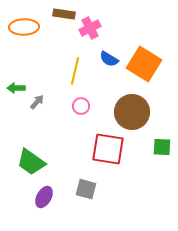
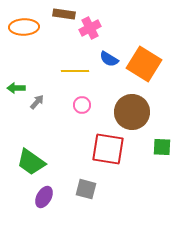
yellow line: rotated 76 degrees clockwise
pink circle: moved 1 px right, 1 px up
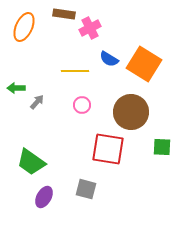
orange ellipse: rotated 64 degrees counterclockwise
brown circle: moved 1 px left
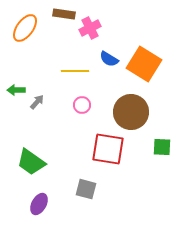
orange ellipse: moved 1 px right, 1 px down; rotated 12 degrees clockwise
green arrow: moved 2 px down
purple ellipse: moved 5 px left, 7 px down
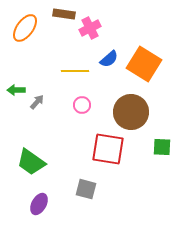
blue semicircle: rotated 72 degrees counterclockwise
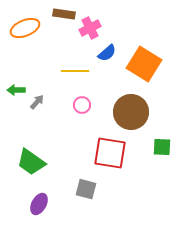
orange ellipse: rotated 32 degrees clockwise
blue semicircle: moved 2 px left, 6 px up
red square: moved 2 px right, 4 px down
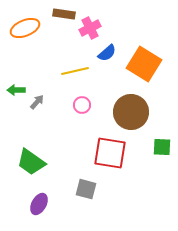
yellow line: rotated 12 degrees counterclockwise
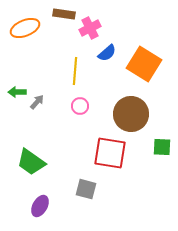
yellow line: rotated 72 degrees counterclockwise
green arrow: moved 1 px right, 2 px down
pink circle: moved 2 px left, 1 px down
brown circle: moved 2 px down
purple ellipse: moved 1 px right, 2 px down
